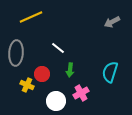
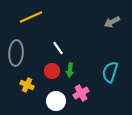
white line: rotated 16 degrees clockwise
red circle: moved 10 px right, 3 px up
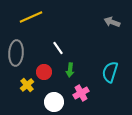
gray arrow: rotated 49 degrees clockwise
red circle: moved 8 px left, 1 px down
yellow cross: rotated 24 degrees clockwise
white circle: moved 2 px left, 1 px down
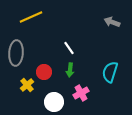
white line: moved 11 px right
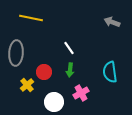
yellow line: moved 1 px down; rotated 35 degrees clockwise
cyan semicircle: rotated 25 degrees counterclockwise
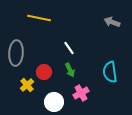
yellow line: moved 8 px right
green arrow: rotated 32 degrees counterclockwise
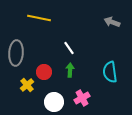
green arrow: rotated 152 degrees counterclockwise
pink cross: moved 1 px right, 5 px down
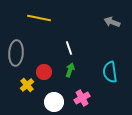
white line: rotated 16 degrees clockwise
green arrow: rotated 16 degrees clockwise
